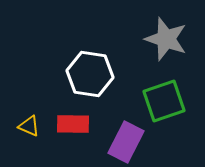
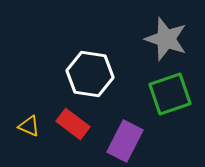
green square: moved 6 px right, 7 px up
red rectangle: rotated 36 degrees clockwise
purple rectangle: moved 1 px left, 1 px up
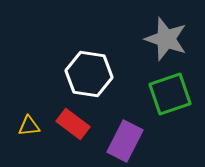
white hexagon: moved 1 px left
yellow triangle: rotated 30 degrees counterclockwise
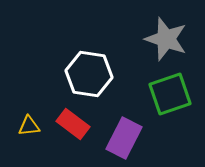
purple rectangle: moved 1 px left, 3 px up
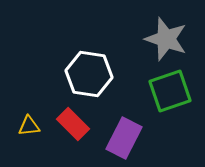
green square: moved 3 px up
red rectangle: rotated 8 degrees clockwise
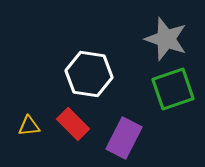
green square: moved 3 px right, 2 px up
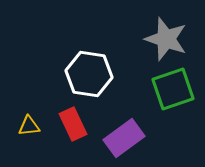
red rectangle: rotated 20 degrees clockwise
purple rectangle: rotated 27 degrees clockwise
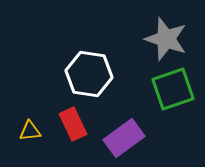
yellow triangle: moved 1 px right, 5 px down
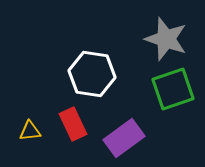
white hexagon: moved 3 px right
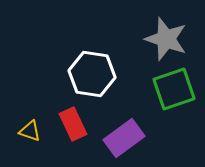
green square: moved 1 px right
yellow triangle: rotated 25 degrees clockwise
